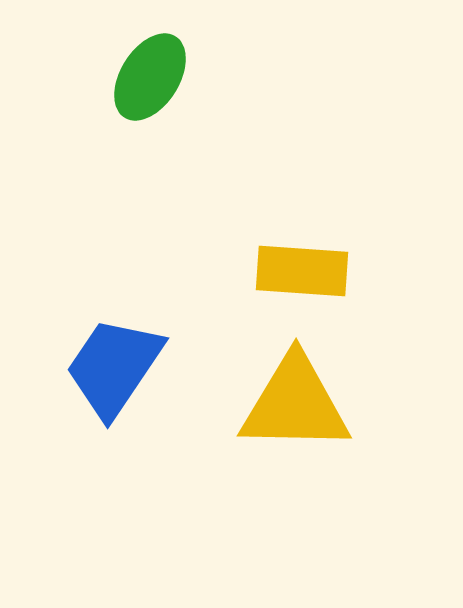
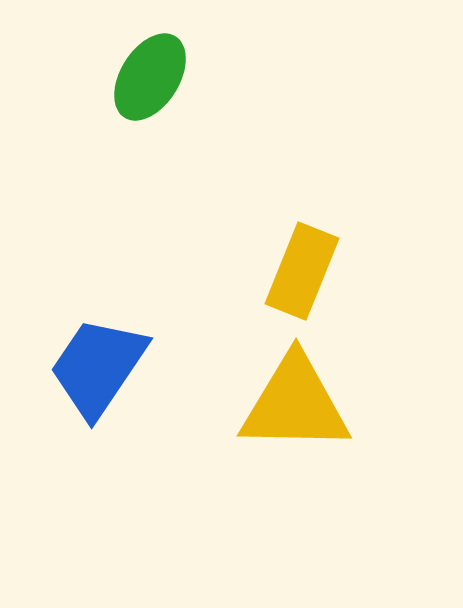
yellow rectangle: rotated 72 degrees counterclockwise
blue trapezoid: moved 16 px left
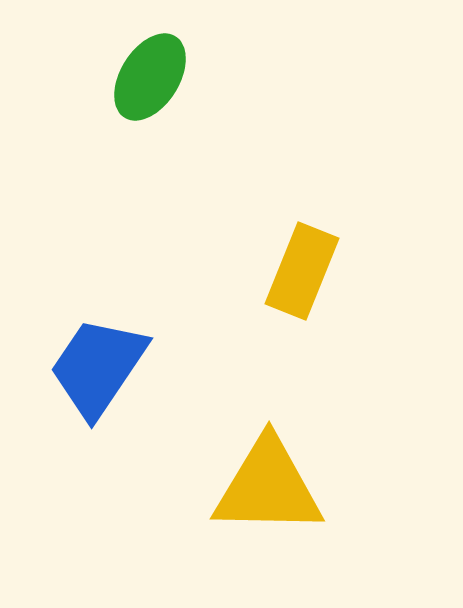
yellow triangle: moved 27 px left, 83 px down
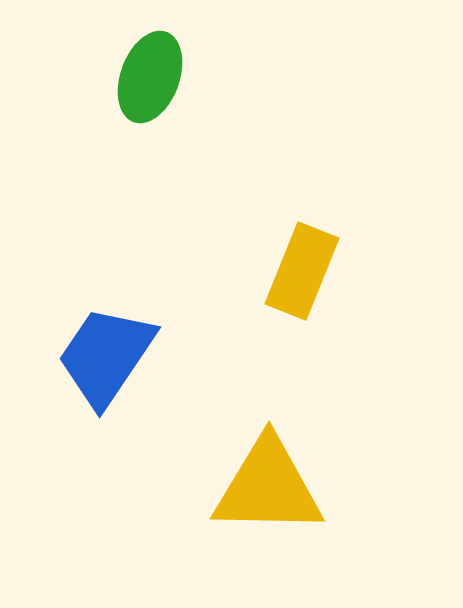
green ellipse: rotated 12 degrees counterclockwise
blue trapezoid: moved 8 px right, 11 px up
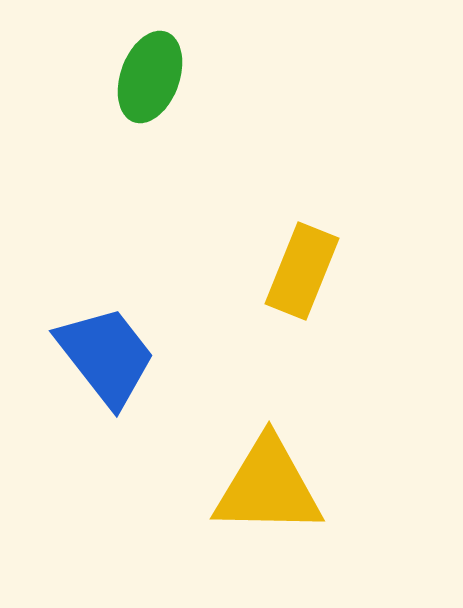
blue trapezoid: rotated 108 degrees clockwise
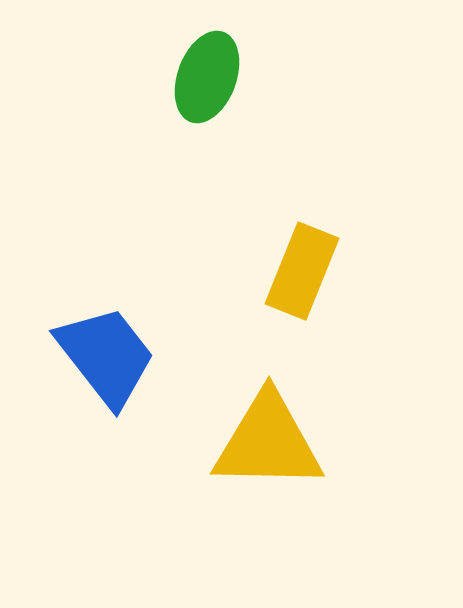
green ellipse: moved 57 px right
yellow triangle: moved 45 px up
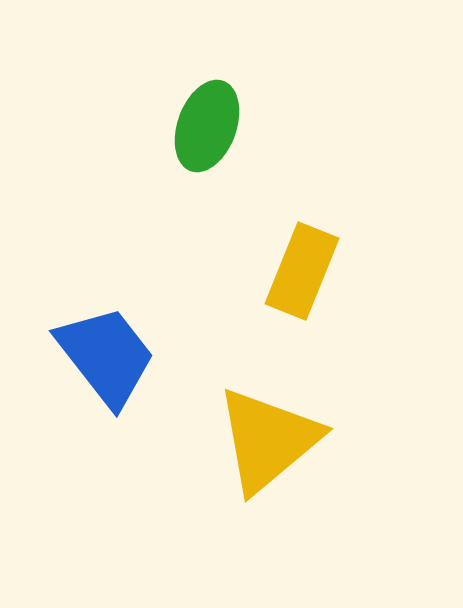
green ellipse: moved 49 px down
yellow triangle: moved 2 px up; rotated 41 degrees counterclockwise
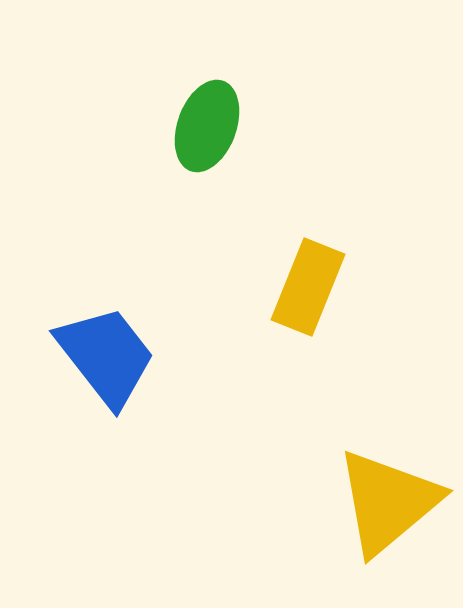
yellow rectangle: moved 6 px right, 16 px down
yellow triangle: moved 120 px right, 62 px down
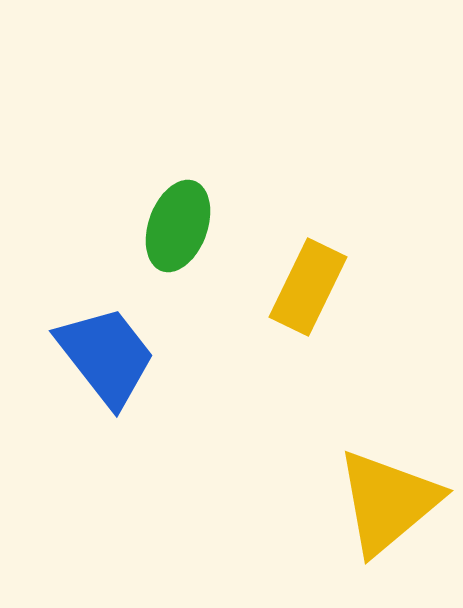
green ellipse: moved 29 px left, 100 px down
yellow rectangle: rotated 4 degrees clockwise
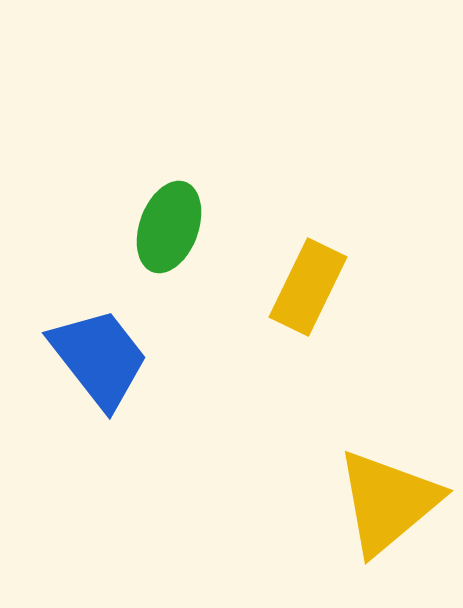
green ellipse: moved 9 px left, 1 px down
blue trapezoid: moved 7 px left, 2 px down
